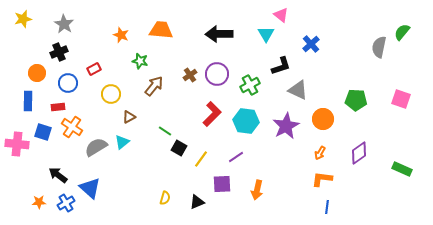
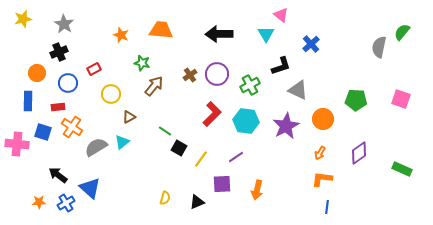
green star at (140, 61): moved 2 px right, 2 px down
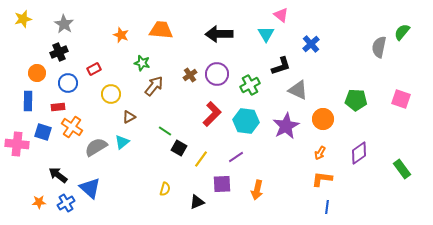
green rectangle at (402, 169): rotated 30 degrees clockwise
yellow semicircle at (165, 198): moved 9 px up
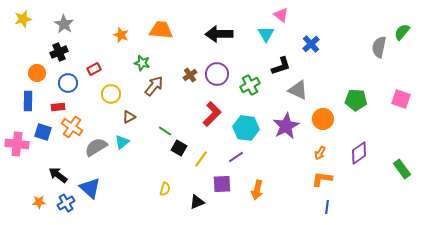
cyan hexagon at (246, 121): moved 7 px down
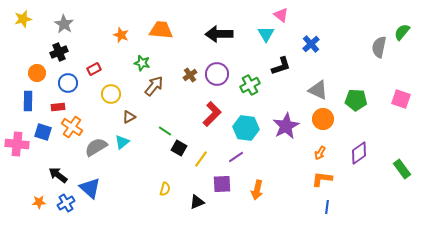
gray triangle at (298, 90): moved 20 px right
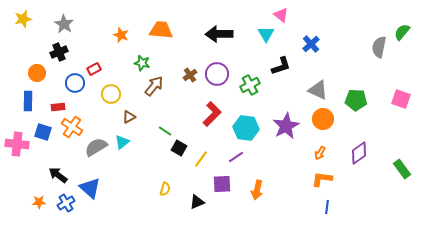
blue circle at (68, 83): moved 7 px right
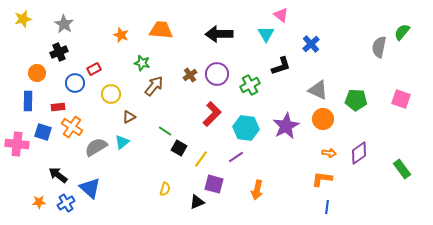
orange arrow at (320, 153): moved 9 px right; rotated 112 degrees counterclockwise
purple square at (222, 184): moved 8 px left; rotated 18 degrees clockwise
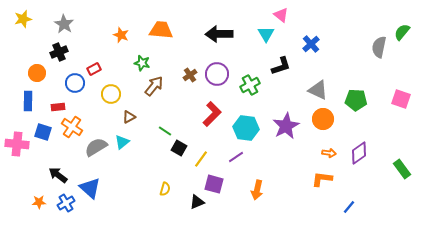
blue line at (327, 207): moved 22 px right; rotated 32 degrees clockwise
